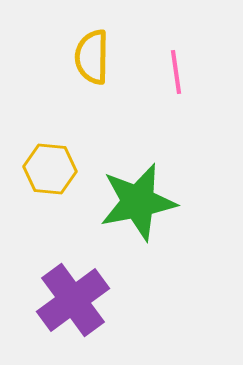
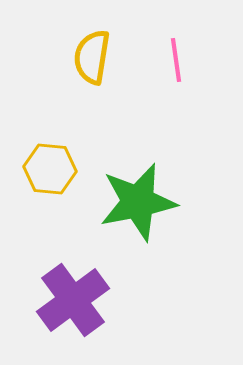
yellow semicircle: rotated 8 degrees clockwise
pink line: moved 12 px up
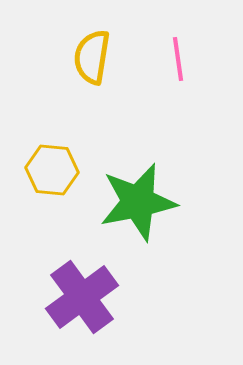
pink line: moved 2 px right, 1 px up
yellow hexagon: moved 2 px right, 1 px down
purple cross: moved 9 px right, 3 px up
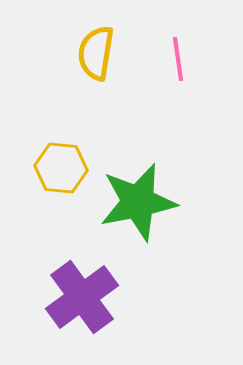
yellow semicircle: moved 4 px right, 4 px up
yellow hexagon: moved 9 px right, 2 px up
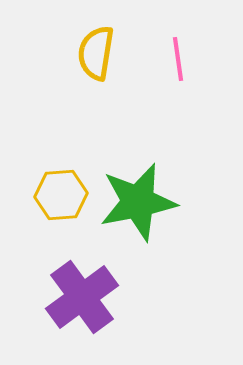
yellow hexagon: moved 27 px down; rotated 9 degrees counterclockwise
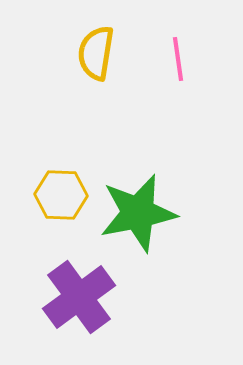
yellow hexagon: rotated 6 degrees clockwise
green star: moved 11 px down
purple cross: moved 3 px left
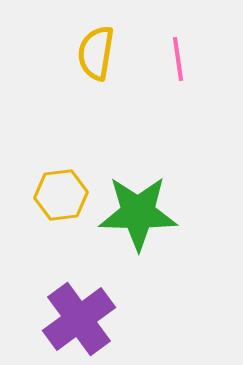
yellow hexagon: rotated 9 degrees counterclockwise
green star: rotated 12 degrees clockwise
purple cross: moved 22 px down
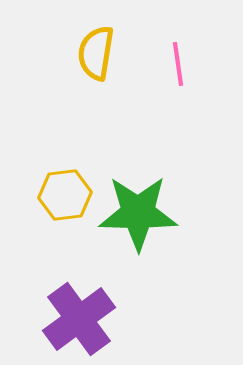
pink line: moved 5 px down
yellow hexagon: moved 4 px right
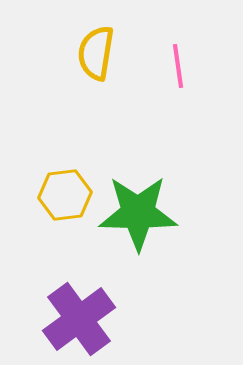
pink line: moved 2 px down
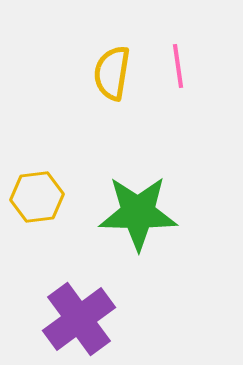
yellow semicircle: moved 16 px right, 20 px down
yellow hexagon: moved 28 px left, 2 px down
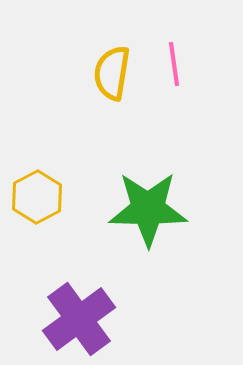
pink line: moved 4 px left, 2 px up
yellow hexagon: rotated 21 degrees counterclockwise
green star: moved 10 px right, 4 px up
